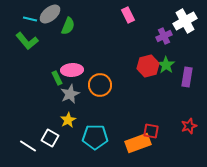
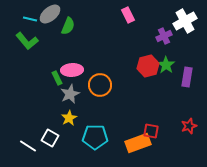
yellow star: moved 1 px right, 2 px up
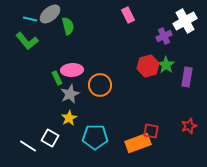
green semicircle: rotated 36 degrees counterclockwise
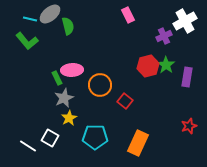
gray star: moved 6 px left, 4 px down
red square: moved 26 px left, 30 px up; rotated 28 degrees clockwise
orange rectangle: rotated 45 degrees counterclockwise
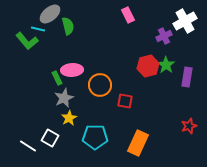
cyan line: moved 8 px right, 10 px down
red square: rotated 28 degrees counterclockwise
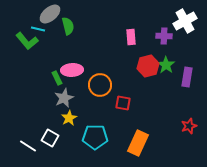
pink rectangle: moved 3 px right, 22 px down; rotated 21 degrees clockwise
purple cross: rotated 28 degrees clockwise
red square: moved 2 px left, 2 px down
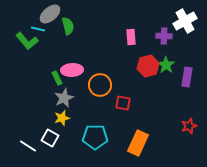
yellow star: moved 7 px left; rotated 14 degrees clockwise
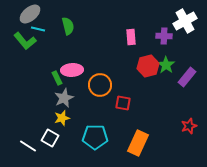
gray ellipse: moved 20 px left
green L-shape: moved 2 px left
purple rectangle: rotated 30 degrees clockwise
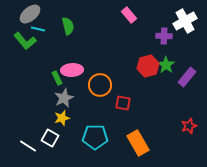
pink rectangle: moved 2 px left, 22 px up; rotated 35 degrees counterclockwise
orange rectangle: rotated 55 degrees counterclockwise
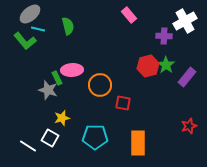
gray star: moved 16 px left, 8 px up; rotated 30 degrees counterclockwise
orange rectangle: rotated 30 degrees clockwise
